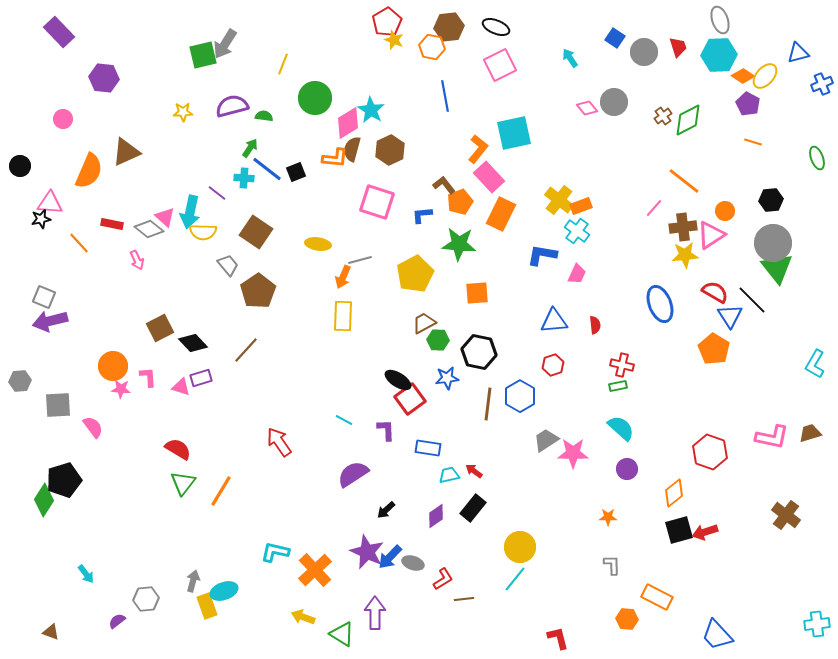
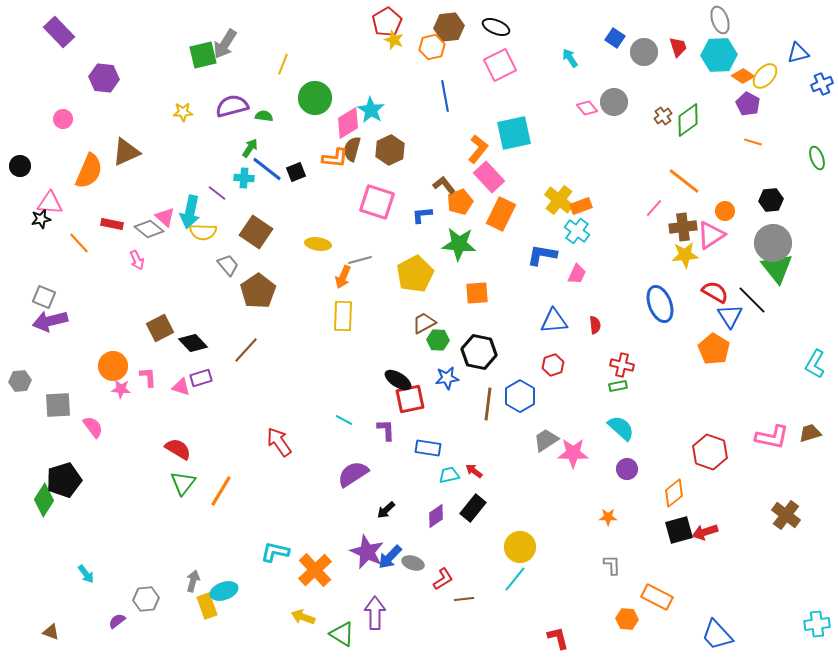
orange hexagon at (432, 47): rotated 25 degrees counterclockwise
green diamond at (688, 120): rotated 8 degrees counterclockwise
red square at (410, 399): rotated 24 degrees clockwise
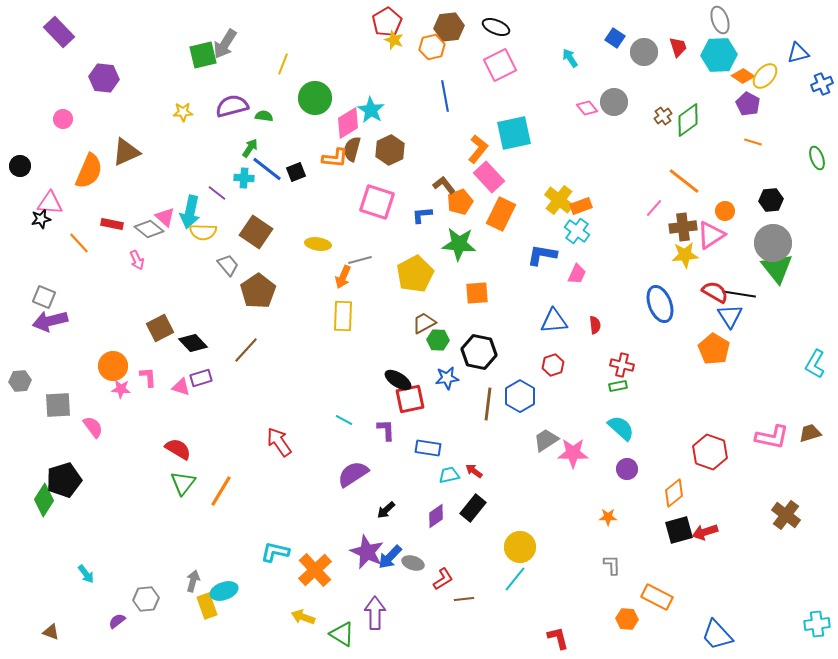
black line at (752, 300): moved 13 px left, 6 px up; rotated 36 degrees counterclockwise
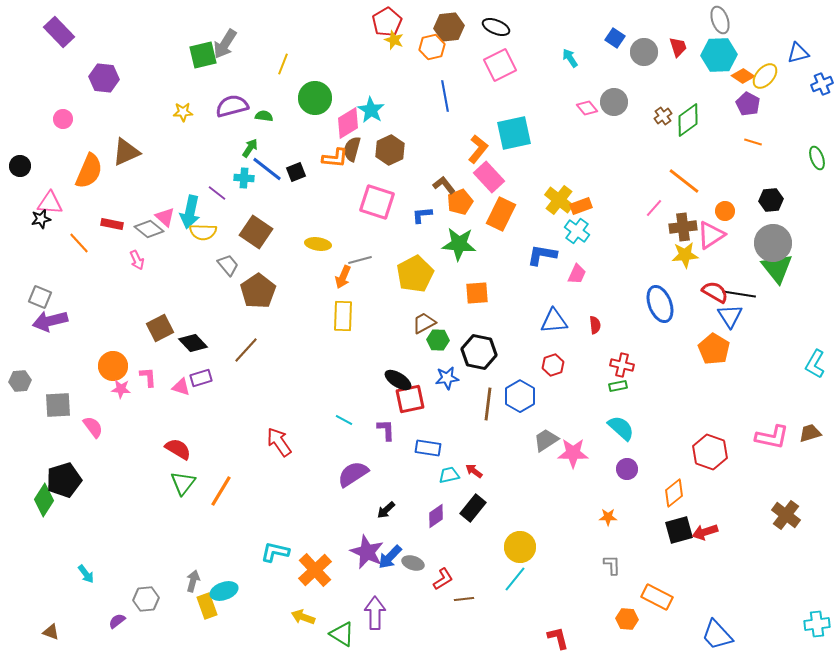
gray square at (44, 297): moved 4 px left
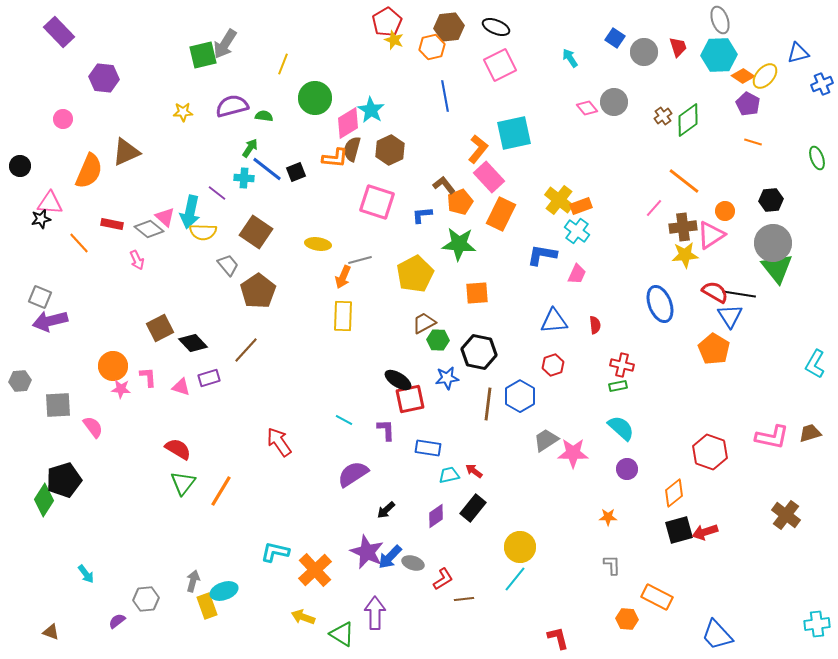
purple rectangle at (201, 378): moved 8 px right
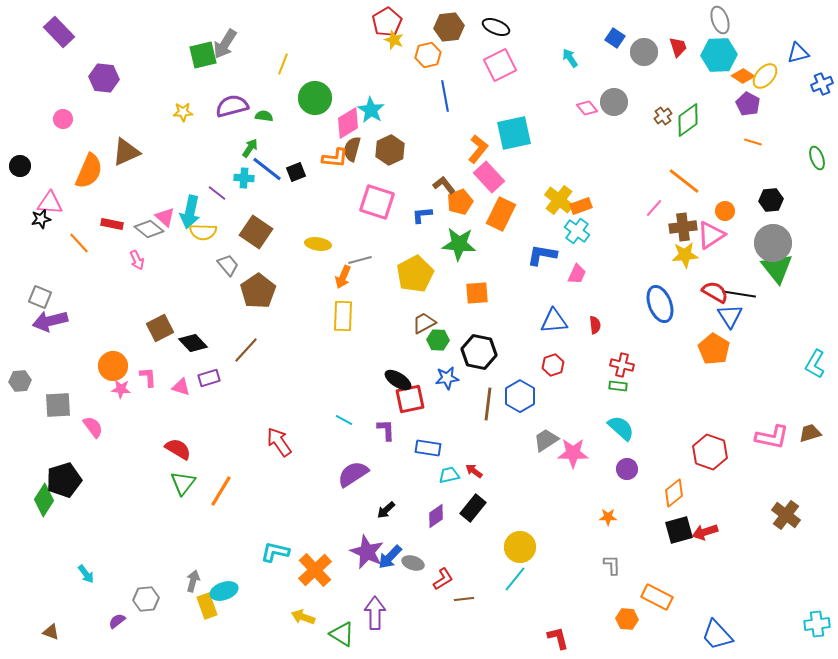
orange hexagon at (432, 47): moved 4 px left, 8 px down
green rectangle at (618, 386): rotated 18 degrees clockwise
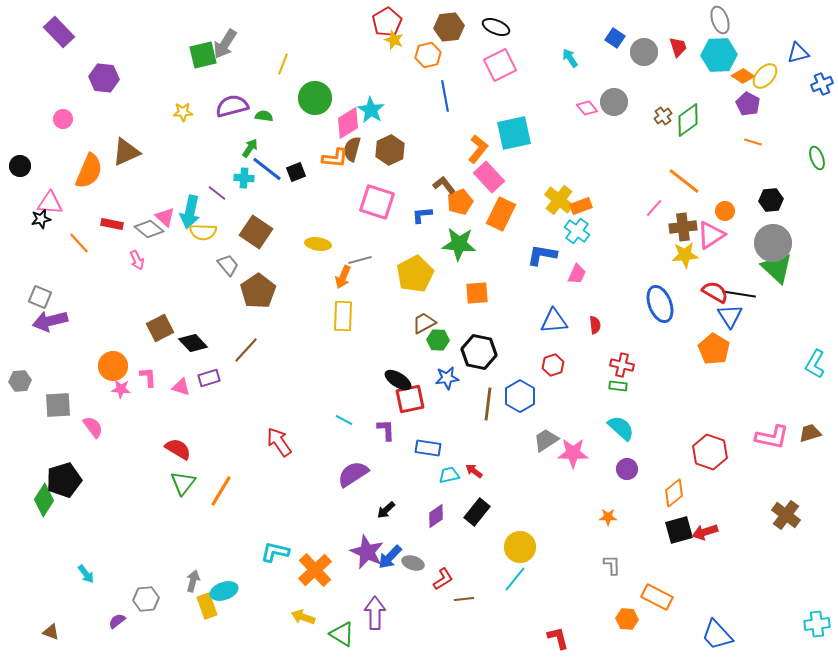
green triangle at (777, 268): rotated 8 degrees counterclockwise
black rectangle at (473, 508): moved 4 px right, 4 px down
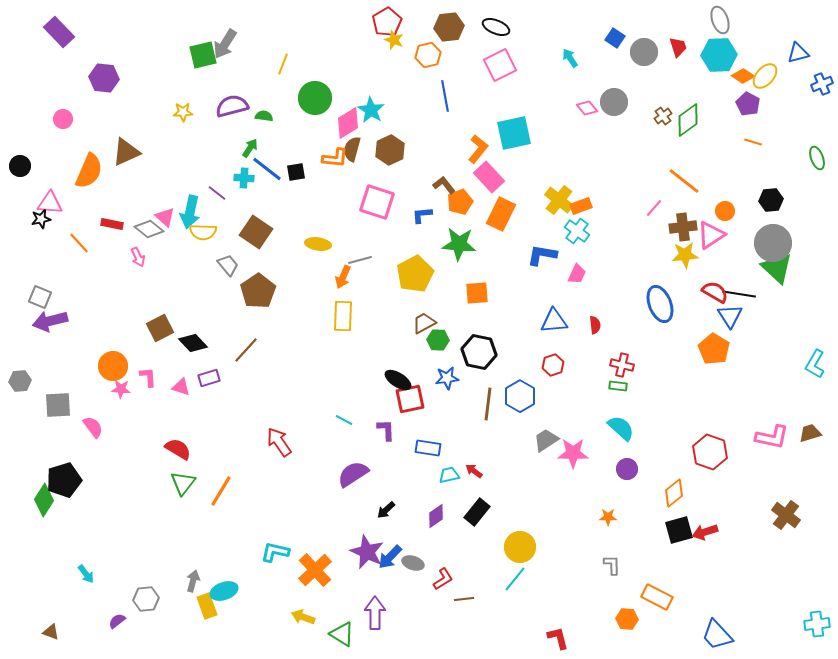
black square at (296, 172): rotated 12 degrees clockwise
pink arrow at (137, 260): moved 1 px right, 3 px up
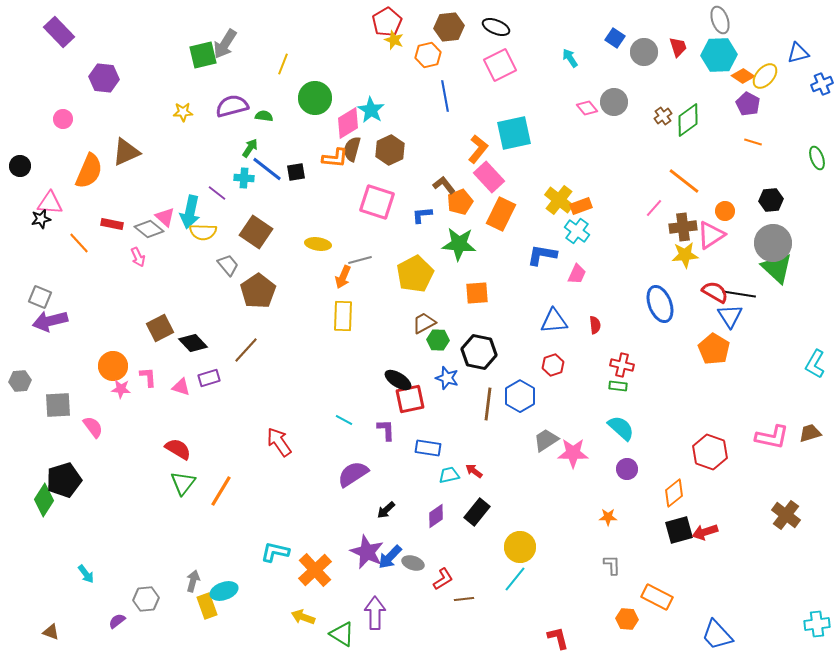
blue star at (447, 378): rotated 25 degrees clockwise
